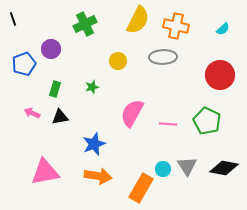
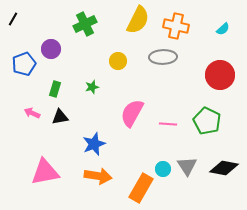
black line: rotated 48 degrees clockwise
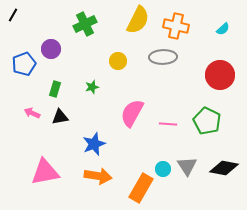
black line: moved 4 px up
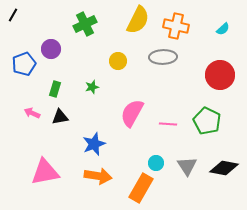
cyan circle: moved 7 px left, 6 px up
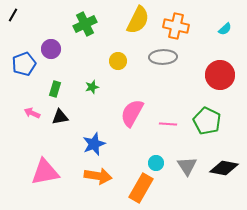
cyan semicircle: moved 2 px right
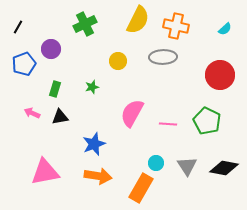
black line: moved 5 px right, 12 px down
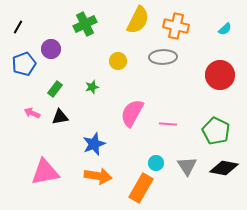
green rectangle: rotated 21 degrees clockwise
green pentagon: moved 9 px right, 10 px down
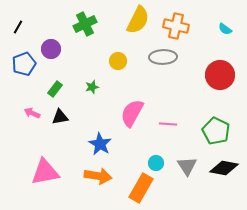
cyan semicircle: rotated 80 degrees clockwise
blue star: moved 6 px right; rotated 20 degrees counterclockwise
